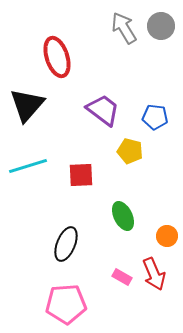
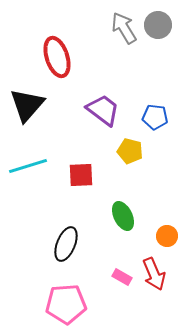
gray circle: moved 3 px left, 1 px up
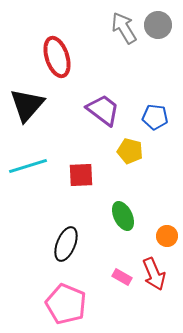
pink pentagon: rotated 27 degrees clockwise
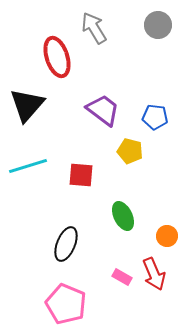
gray arrow: moved 30 px left
red square: rotated 8 degrees clockwise
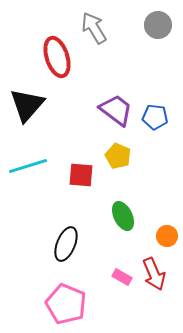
purple trapezoid: moved 13 px right
yellow pentagon: moved 12 px left, 5 px down; rotated 10 degrees clockwise
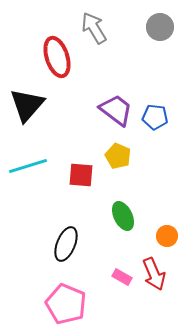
gray circle: moved 2 px right, 2 px down
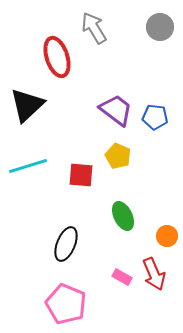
black triangle: rotated 6 degrees clockwise
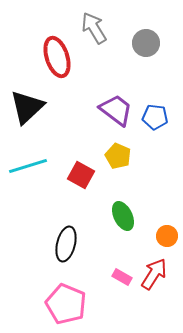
gray circle: moved 14 px left, 16 px down
black triangle: moved 2 px down
red square: rotated 24 degrees clockwise
black ellipse: rotated 8 degrees counterclockwise
red arrow: rotated 124 degrees counterclockwise
